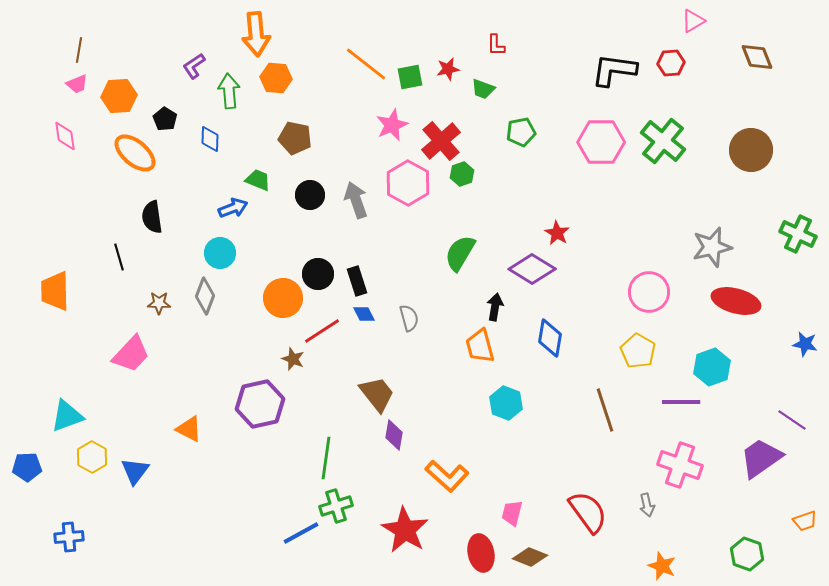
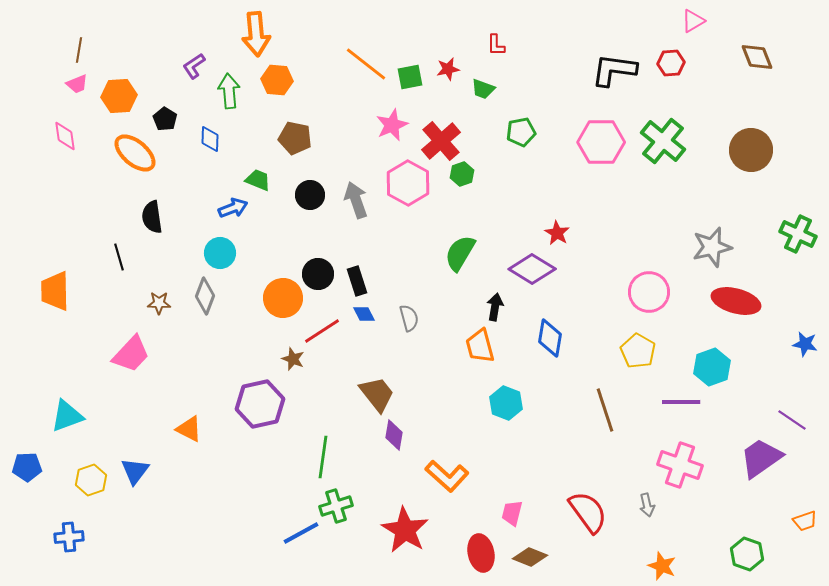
orange hexagon at (276, 78): moved 1 px right, 2 px down
yellow hexagon at (92, 457): moved 1 px left, 23 px down; rotated 12 degrees clockwise
green line at (326, 458): moved 3 px left, 1 px up
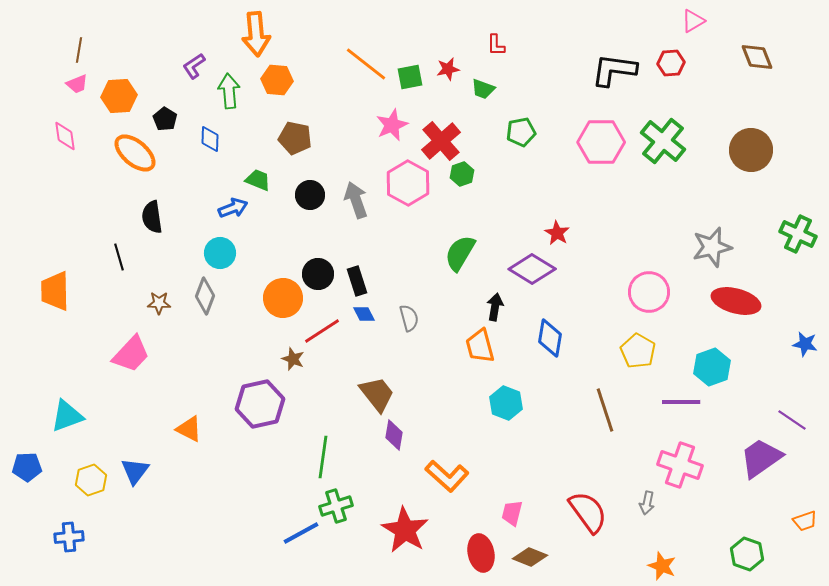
gray arrow at (647, 505): moved 2 px up; rotated 25 degrees clockwise
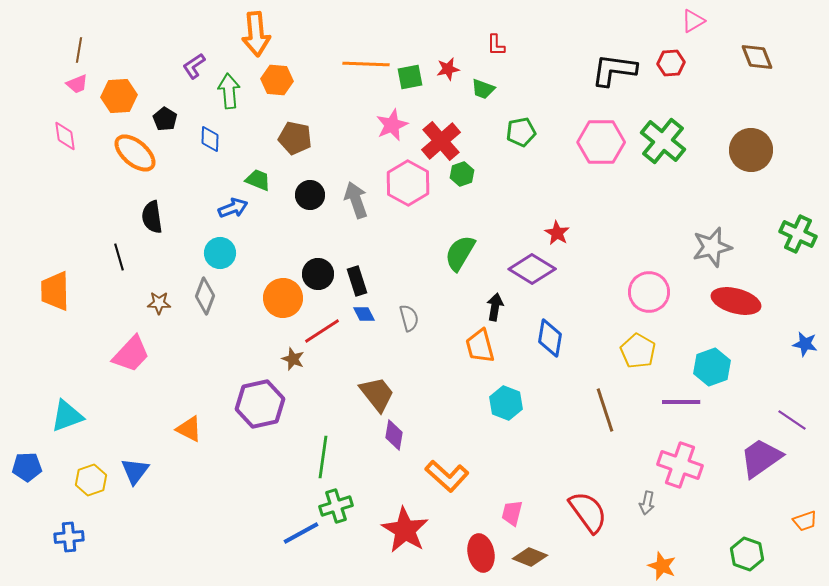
orange line at (366, 64): rotated 36 degrees counterclockwise
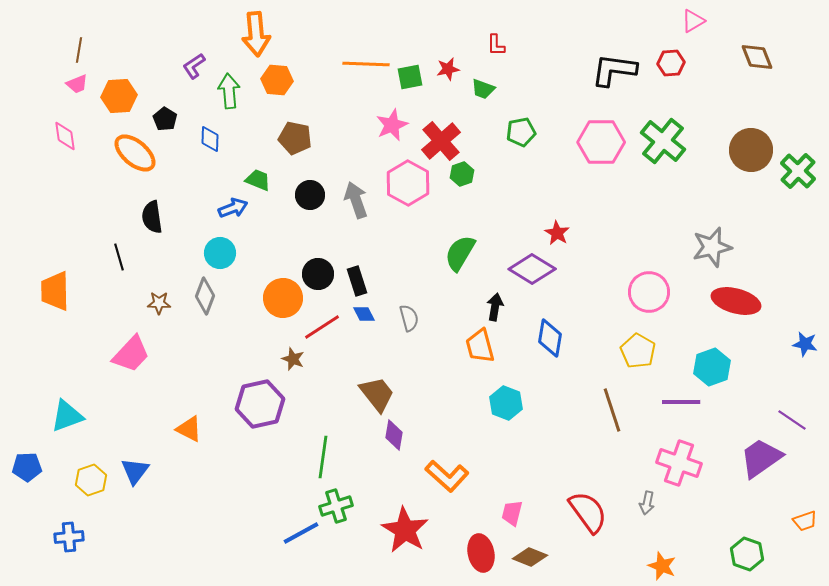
green cross at (798, 234): moved 63 px up; rotated 18 degrees clockwise
red line at (322, 331): moved 4 px up
brown line at (605, 410): moved 7 px right
pink cross at (680, 465): moved 1 px left, 2 px up
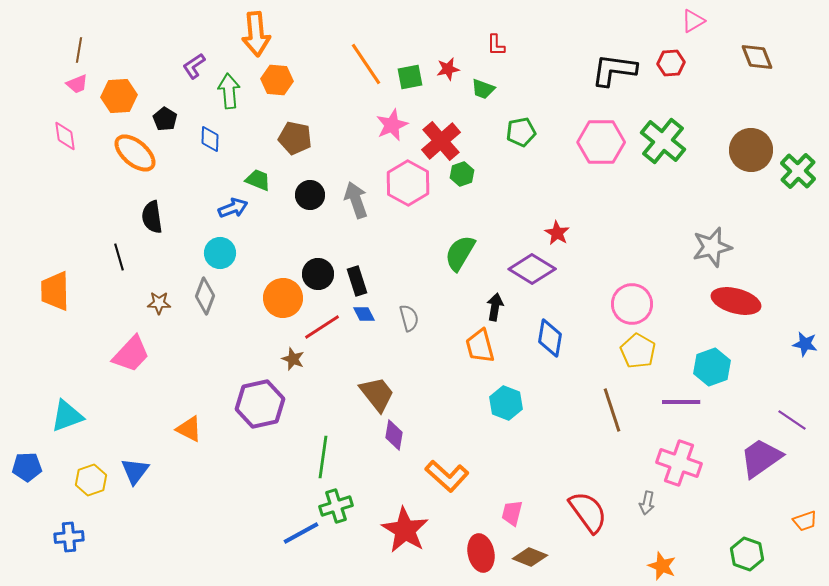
orange line at (366, 64): rotated 54 degrees clockwise
pink circle at (649, 292): moved 17 px left, 12 px down
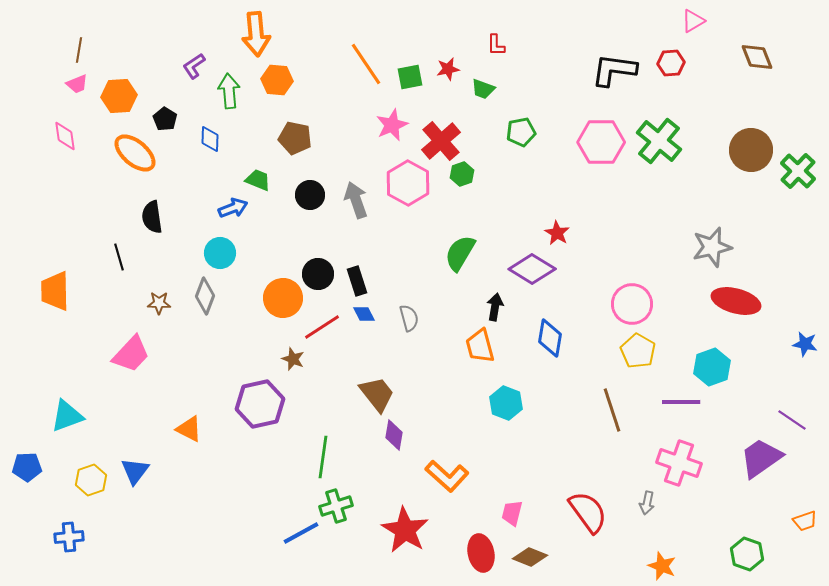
green cross at (663, 141): moved 4 px left
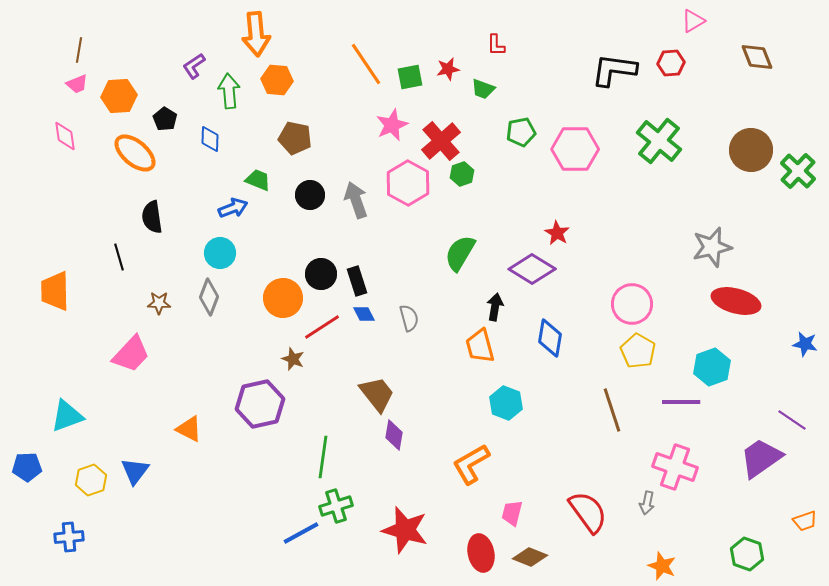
pink hexagon at (601, 142): moved 26 px left, 7 px down
black circle at (318, 274): moved 3 px right
gray diamond at (205, 296): moved 4 px right, 1 px down
pink cross at (679, 463): moved 4 px left, 4 px down
orange L-shape at (447, 476): moved 24 px right, 12 px up; rotated 108 degrees clockwise
red star at (405, 530): rotated 15 degrees counterclockwise
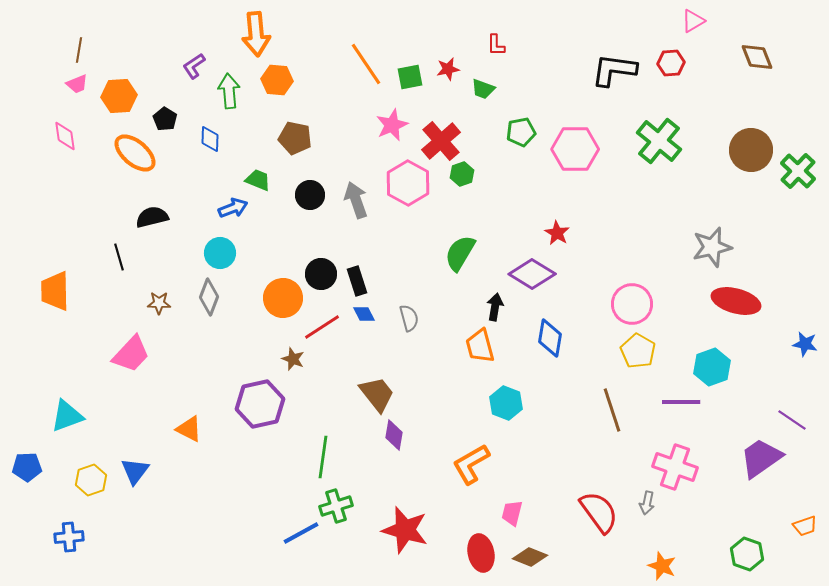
black semicircle at (152, 217): rotated 84 degrees clockwise
purple diamond at (532, 269): moved 5 px down
red semicircle at (588, 512): moved 11 px right
orange trapezoid at (805, 521): moved 5 px down
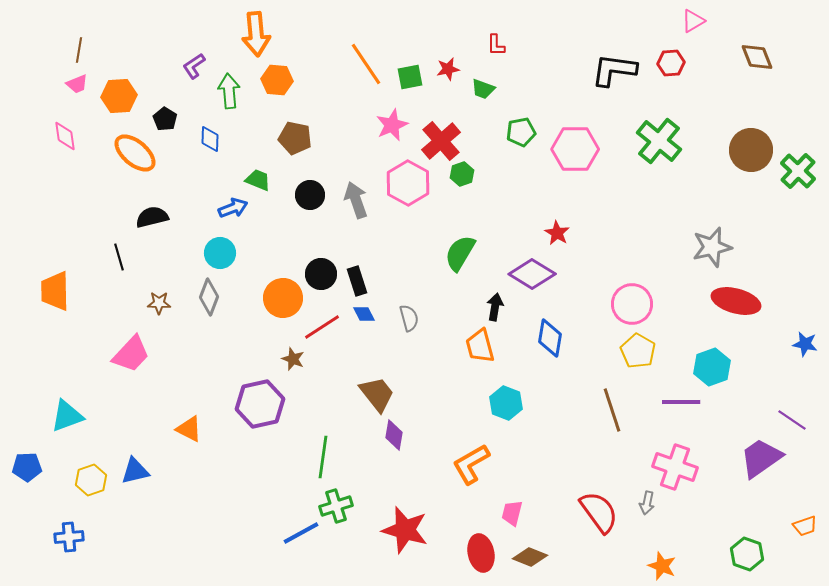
blue triangle at (135, 471): rotated 40 degrees clockwise
